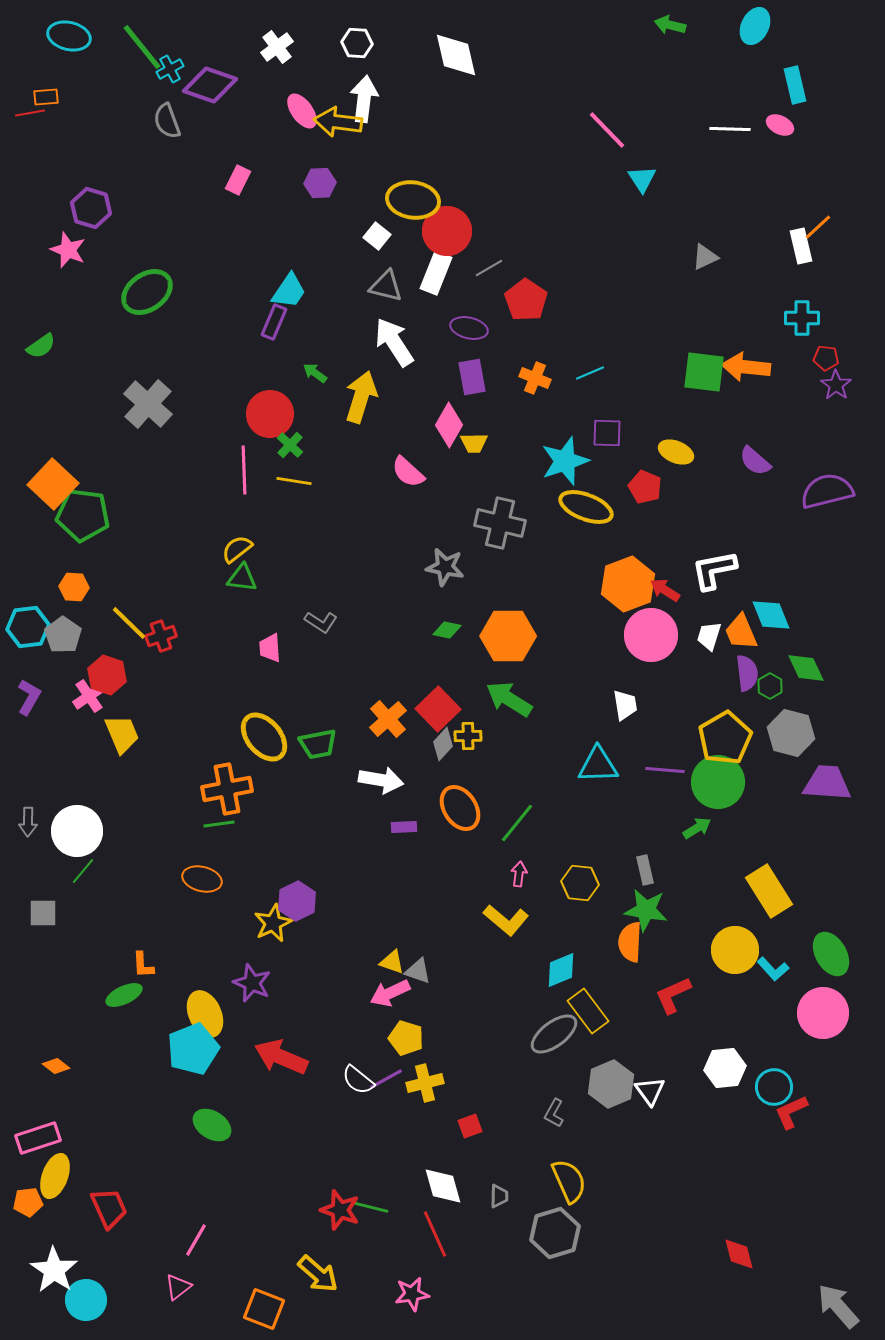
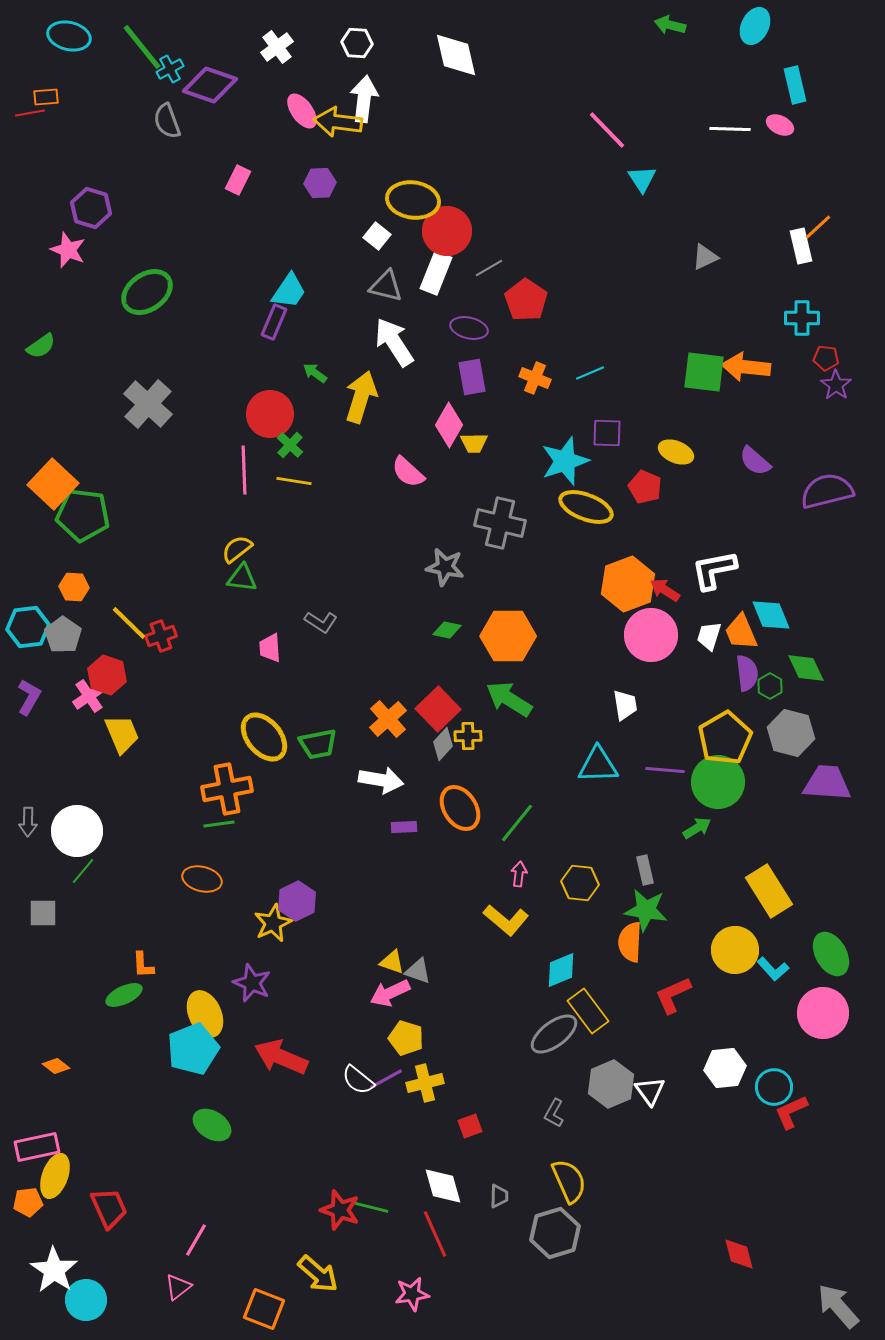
pink rectangle at (38, 1138): moved 1 px left, 9 px down; rotated 6 degrees clockwise
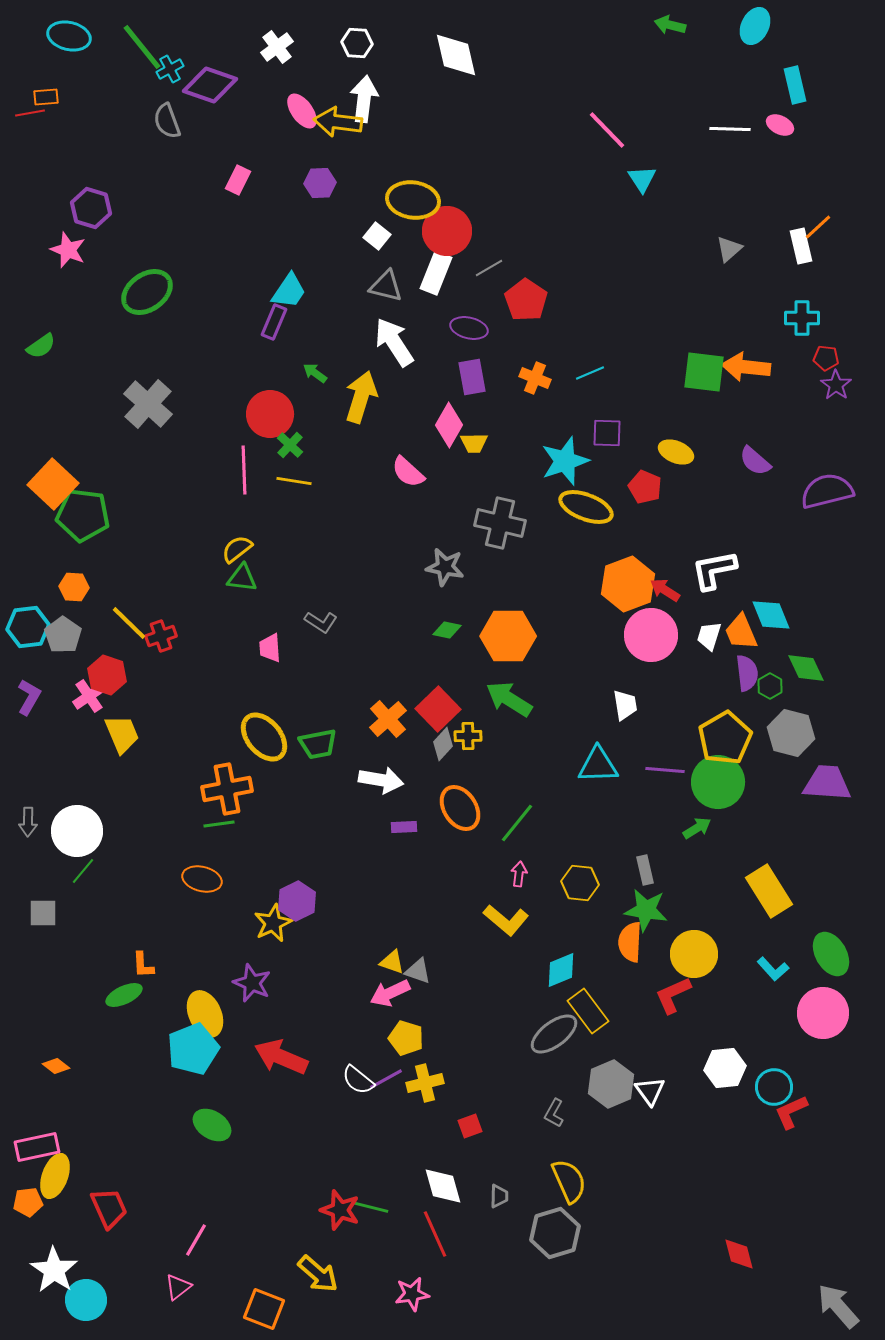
gray triangle at (705, 257): moved 24 px right, 8 px up; rotated 16 degrees counterclockwise
yellow circle at (735, 950): moved 41 px left, 4 px down
